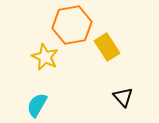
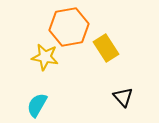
orange hexagon: moved 3 px left, 2 px down
yellow rectangle: moved 1 px left, 1 px down
yellow star: rotated 16 degrees counterclockwise
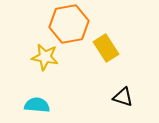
orange hexagon: moved 3 px up
black triangle: rotated 30 degrees counterclockwise
cyan semicircle: rotated 65 degrees clockwise
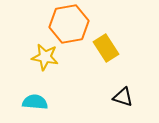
cyan semicircle: moved 2 px left, 3 px up
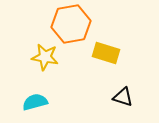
orange hexagon: moved 2 px right
yellow rectangle: moved 5 px down; rotated 40 degrees counterclockwise
cyan semicircle: rotated 20 degrees counterclockwise
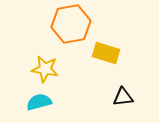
yellow star: moved 12 px down
black triangle: rotated 25 degrees counterclockwise
cyan semicircle: moved 4 px right
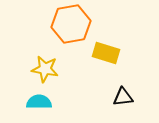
cyan semicircle: rotated 15 degrees clockwise
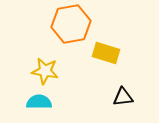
yellow star: moved 2 px down
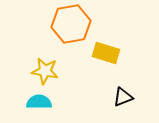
black triangle: rotated 15 degrees counterclockwise
